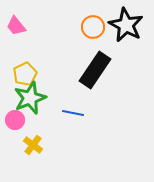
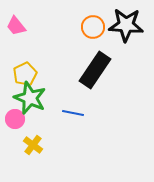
black star: rotated 24 degrees counterclockwise
green star: rotated 28 degrees counterclockwise
pink circle: moved 1 px up
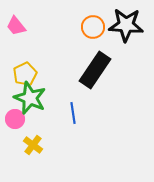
blue line: rotated 70 degrees clockwise
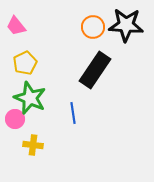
yellow pentagon: moved 11 px up
yellow cross: rotated 30 degrees counterclockwise
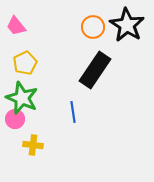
black star: moved 1 px right; rotated 28 degrees clockwise
green star: moved 8 px left
blue line: moved 1 px up
